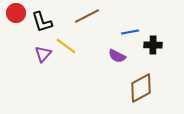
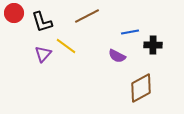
red circle: moved 2 px left
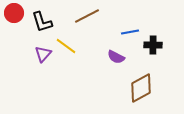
purple semicircle: moved 1 px left, 1 px down
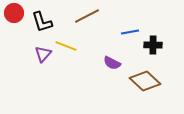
yellow line: rotated 15 degrees counterclockwise
purple semicircle: moved 4 px left, 6 px down
brown diamond: moved 4 px right, 7 px up; rotated 72 degrees clockwise
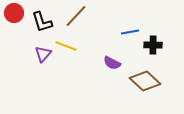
brown line: moved 11 px left; rotated 20 degrees counterclockwise
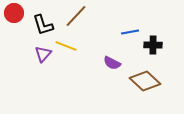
black L-shape: moved 1 px right, 3 px down
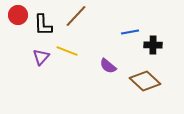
red circle: moved 4 px right, 2 px down
black L-shape: rotated 15 degrees clockwise
yellow line: moved 1 px right, 5 px down
purple triangle: moved 2 px left, 3 px down
purple semicircle: moved 4 px left, 3 px down; rotated 12 degrees clockwise
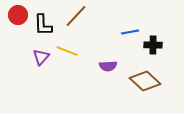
purple semicircle: rotated 42 degrees counterclockwise
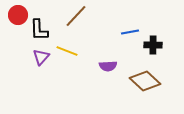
black L-shape: moved 4 px left, 5 px down
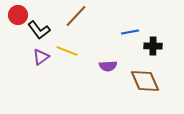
black L-shape: rotated 35 degrees counterclockwise
black cross: moved 1 px down
purple triangle: rotated 12 degrees clockwise
brown diamond: rotated 24 degrees clockwise
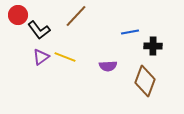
yellow line: moved 2 px left, 6 px down
brown diamond: rotated 44 degrees clockwise
